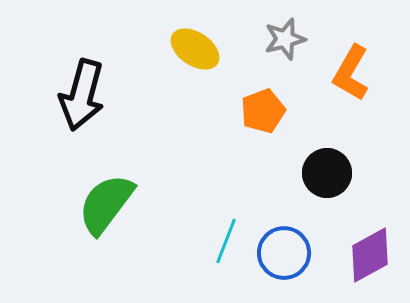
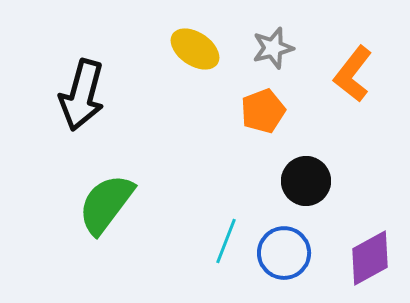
gray star: moved 12 px left, 9 px down
orange L-shape: moved 2 px right, 1 px down; rotated 8 degrees clockwise
black circle: moved 21 px left, 8 px down
purple diamond: moved 3 px down
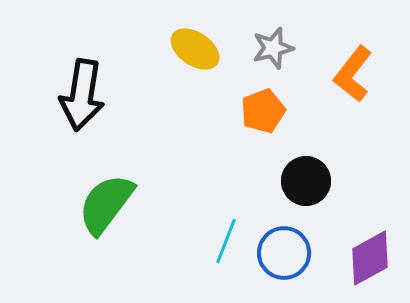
black arrow: rotated 6 degrees counterclockwise
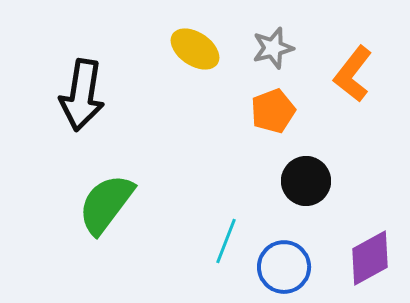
orange pentagon: moved 10 px right
blue circle: moved 14 px down
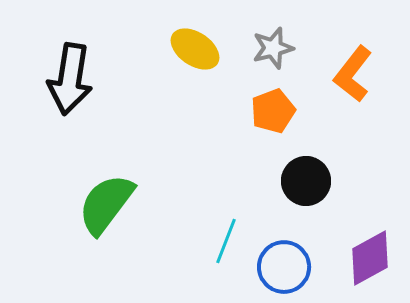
black arrow: moved 12 px left, 16 px up
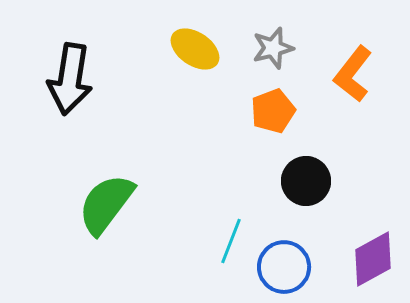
cyan line: moved 5 px right
purple diamond: moved 3 px right, 1 px down
